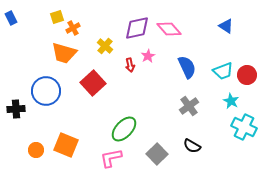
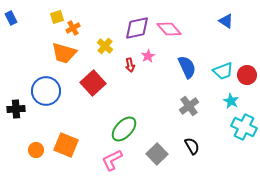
blue triangle: moved 5 px up
black semicircle: rotated 150 degrees counterclockwise
pink L-shape: moved 1 px right, 2 px down; rotated 15 degrees counterclockwise
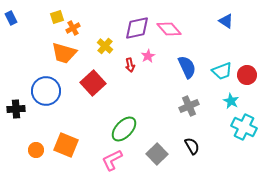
cyan trapezoid: moved 1 px left
gray cross: rotated 12 degrees clockwise
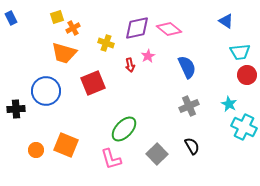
pink diamond: rotated 10 degrees counterclockwise
yellow cross: moved 1 px right, 3 px up; rotated 21 degrees counterclockwise
cyan trapezoid: moved 18 px right, 19 px up; rotated 15 degrees clockwise
red square: rotated 20 degrees clockwise
cyan star: moved 2 px left, 3 px down
pink L-shape: moved 1 px left, 1 px up; rotated 80 degrees counterclockwise
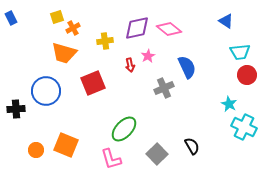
yellow cross: moved 1 px left, 2 px up; rotated 28 degrees counterclockwise
gray cross: moved 25 px left, 18 px up
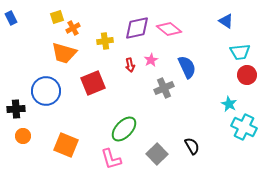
pink star: moved 3 px right, 4 px down
orange circle: moved 13 px left, 14 px up
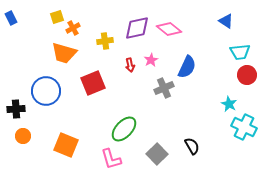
blue semicircle: rotated 50 degrees clockwise
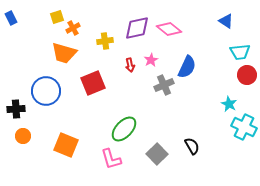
gray cross: moved 3 px up
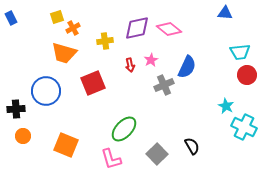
blue triangle: moved 1 px left, 8 px up; rotated 28 degrees counterclockwise
cyan star: moved 3 px left, 2 px down
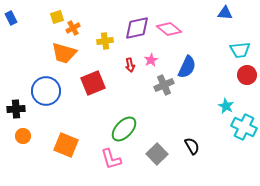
cyan trapezoid: moved 2 px up
